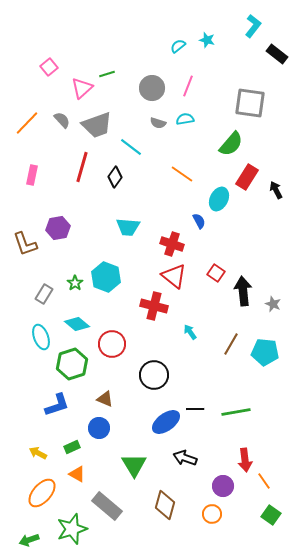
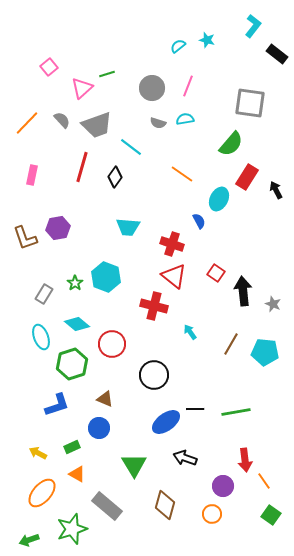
brown L-shape at (25, 244): moved 6 px up
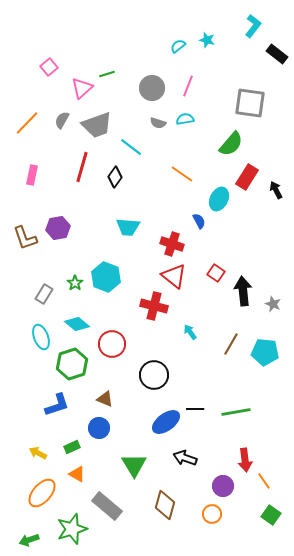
gray semicircle at (62, 120): rotated 108 degrees counterclockwise
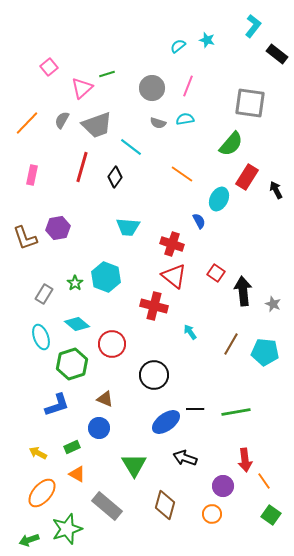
green star at (72, 529): moved 5 px left
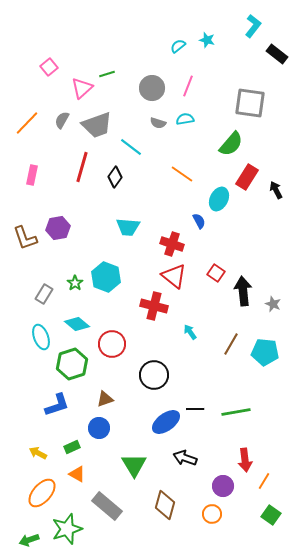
brown triangle at (105, 399): rotated 42 degrees counterclockwise
orange line at (264, 481): rotated 66 degrees clockwise
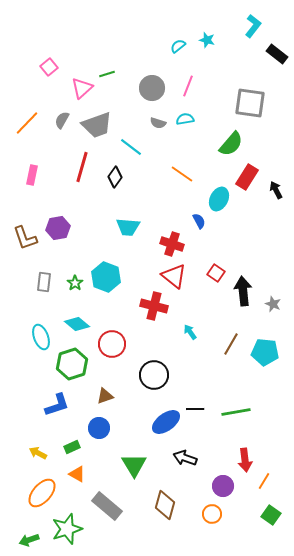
gray rectangle at (44, 294): moved 12 px up; rotated 24 degrees counterclockwise
brown triangle at (105, 399): moved 3 px up
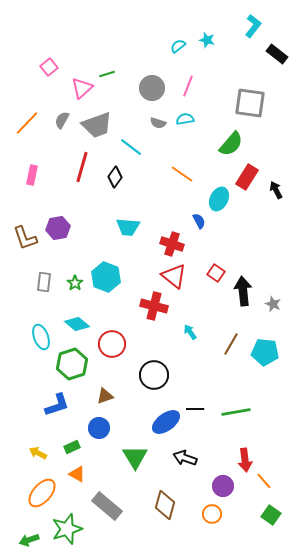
green triangle at (134, 465): moved 1 px right, 8 px up
orange line at (264, 481): rotated 72 degrees counterclockwise
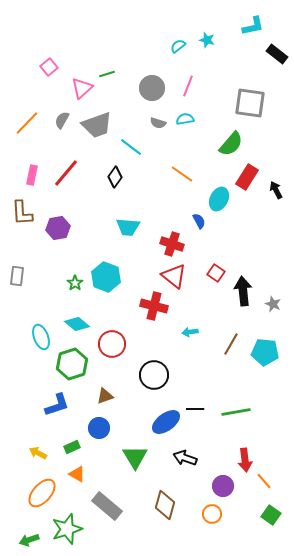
cyan L-shape at (253, 26): rotated 40 degrees clockwise
red line at (82, 167): moved 16 px left, 6 px down; rotated 24 degrees clockwise
brown L-shape at (25, 238): moved 3 px left, 25 px up; rotated 16 degrees clockwise
gray rectangle at (44, 282): moved 27 px left, 6 px up
cyan arrow at (190, 332): rotated 63 degrees counterclockwise
